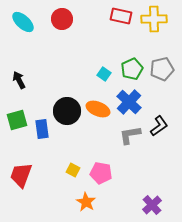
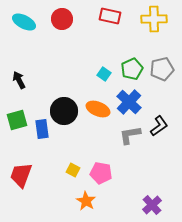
red rectangle: moved 11 px left
cyan ellipse: moved 1 px right; rotated 15 degrees counterclockwise
black circle: moved 3 px left
orange star: moved 1 px up
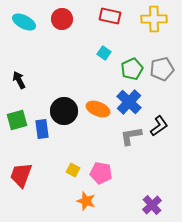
cyan square: moved 21 px up
gray L-shape: moved 1 px right, 1 px down
orange star: rotated 12 degrees counterclockwise
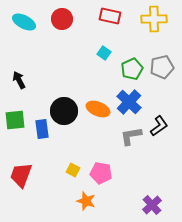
gray pentagon: moved 2 px up
green square: moved 2 px left; rotated 10 degrees clockwise
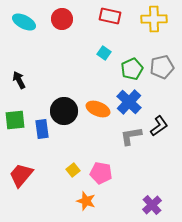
yellow square: rotated 24 degrees clockwise
red trapezoid: rotated 20 degrees clockwise
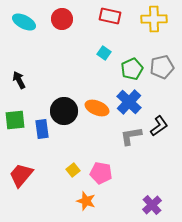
orange ellipse: moved 1 px left, 1 px up
